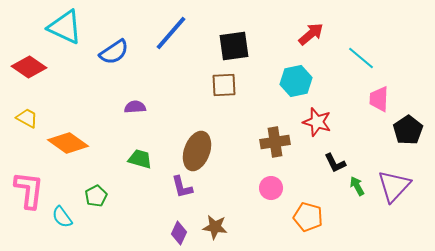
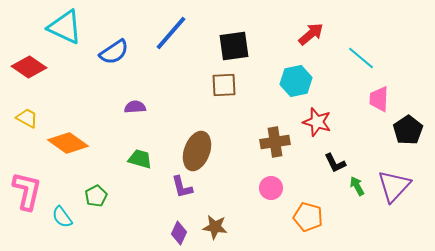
pink L-shape: moved 2 px left, 1 px down; rotated 6 degrees clockwise
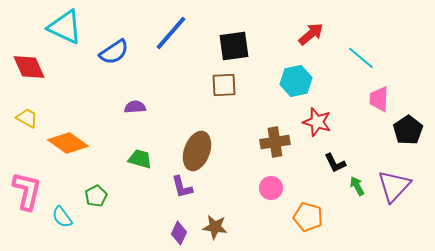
red diamond: rotated 32 degrees clockwise
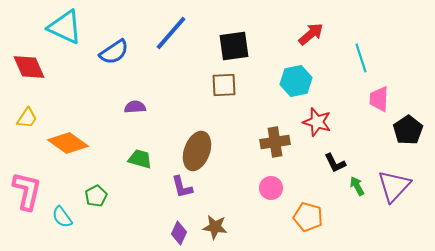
cyan line: rotated 32 degrees clockwise
yellow trapezoid: rotated 95 degrees clockwise
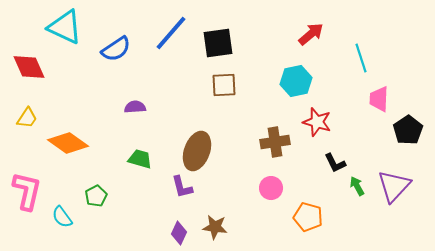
black square: moved 16 px left, 3 px up
blue semicircle: moved 2 px right, 3 px up
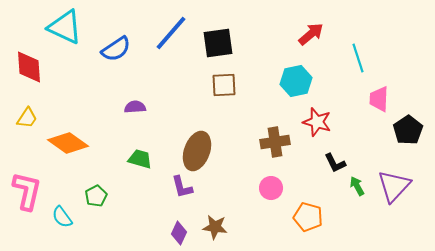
cyan line: moved 3 px left
red diamond: rotated 20 degrees clockwise
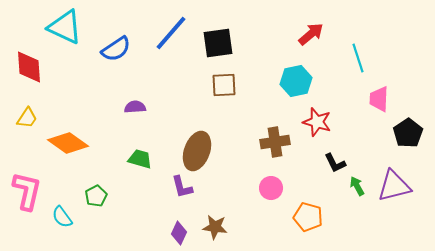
black pentagon: moved 3 px down
purple triangle: rotated 33 degrees clockwise
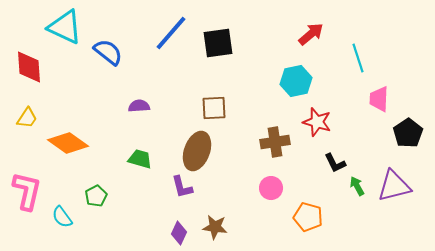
blue semicircle: moved 8 px left, 3 px down; rotated 108 degrees counterclockwise
brown square: moved 10 px left, 23 px down
purple semicircle: moved 4 px right, 1 px up
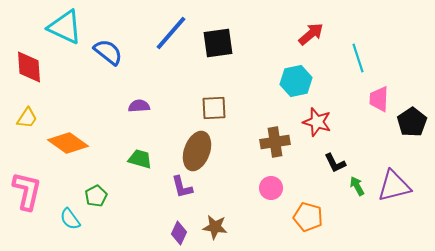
black pentagon: moved 4 px right, 11 px up
cyan semicircle: moved 8 px right, 2 px down
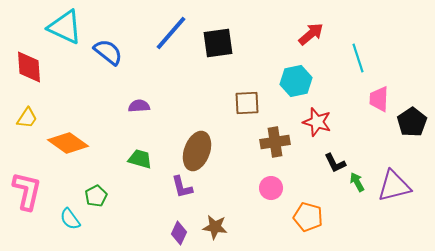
brown square: moved 33 px right, 5 px up
green arrow: moved 4 px up
